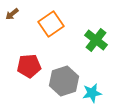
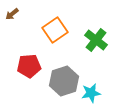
orange square: moved 4 px right, 6 px down
cyan star: moved 1 px left
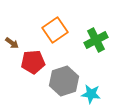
brown arrow: moved 29 px down; rotated 104 degrees counterclockwise
green cross: rotated 25 degrees clockwise
red pentagon: moved 4 px right, 4 px up
cyan star: moved 1 px down; rotated 18 degrees clockwise
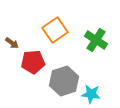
green cross: rotated 30 degrees counterclockwise
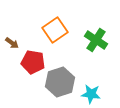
red pentagon: rotated 15 degrees clockwise
gray hexagon: moved 4 px left, 1 px down
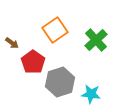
green cross: rotated 15 degrees clockwise
red pentagon: rotated 25 degrees clockwise
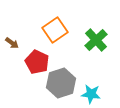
red pentagon: moved 4 px right; rotated 10 degrees counterclockwise
gray hexagon: moved 1 px right, 1 px down
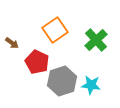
gray hexagon: moved 1 px right, 2 px up
cyan star: moved 9 px up
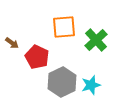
orange square: moved 9 px right, 3 px up; rotated 30 degrees clockwise
red pentagon: moved 5 px up
gray hexagon: moved 1 px down; rotated 8 degrees counterclockwise
cyan star: rotated 24 degrees counterclockwise
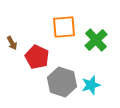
brown arrow: rotated 24 degrees clockwise
gray hexagon: rotated 16 degrees counterclockwise
